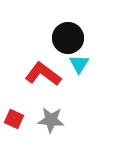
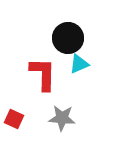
cyan triangle: rotated 35 degrees clockwise
red L-shape: rotated 54 degrees clockwise
gray star: moved 11 px right, 2 px up
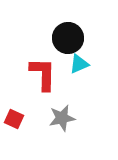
gray star: rotated 16 degrees counterclockwise
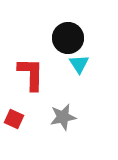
cyan triangle: rotated 40 degrees counterclockwise
red L-shape: moved 12 px left
gray star: moved 1 px right, 1 px up
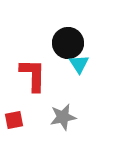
black circle: moved 5 px down
red L-shape: moved 2 px right, 1 px down
red square: moved 1 px down; rotated 36 degrees counterclockwise
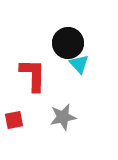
cyan triangle: rotated 10 degrees counterclockwise
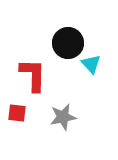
cyan triangle: moved 12 px right
red square: moved 3 px right, 7 px up; rotated 18 degrees clockwise
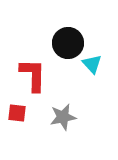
cyan triangle: moved 1 px right
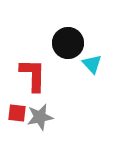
gray star: moved 23 px left
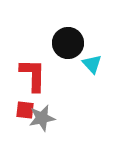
red square: moved 8 px right, 3 px up
gray star: moved 2 px right, 1 px down
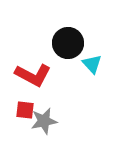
red L-shape: rotated 117 degrees clockwise
gray star: moved 2 px right, 3 px down
